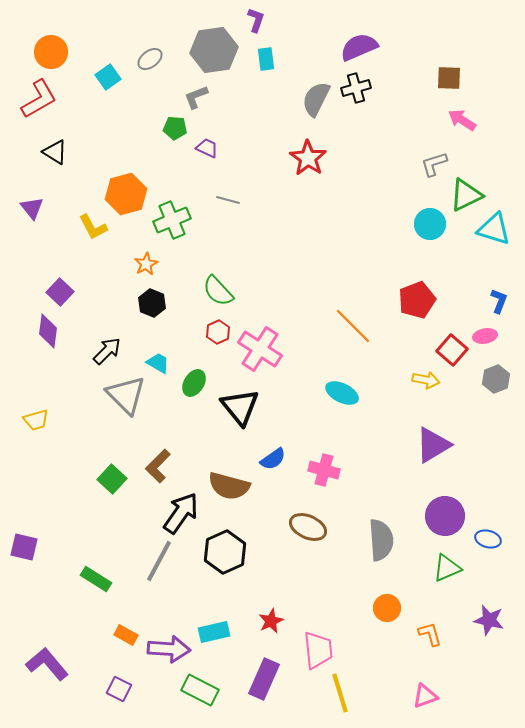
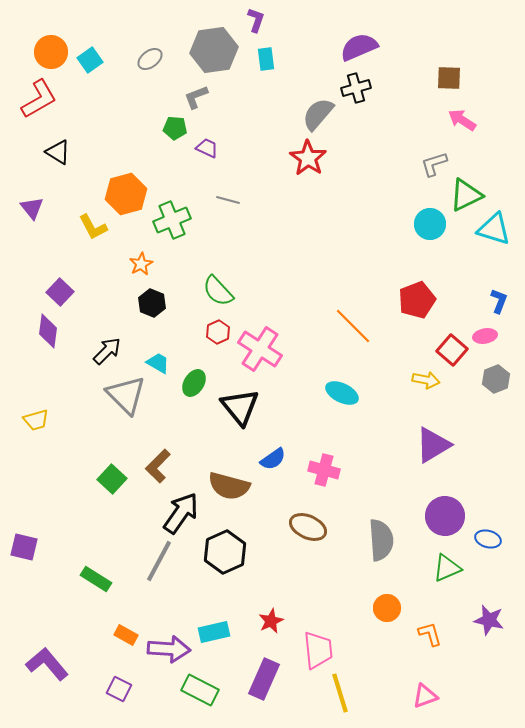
cyan square at (108, 77): moved 18 px left, 17 px up
gray semicircle at (316, 99): moved 2 px right, 15 px down; rotated 15 degrees clockwise
black triangle at (55, 152): moved 3 px right
orange star at (146, 264): moved 5 px left
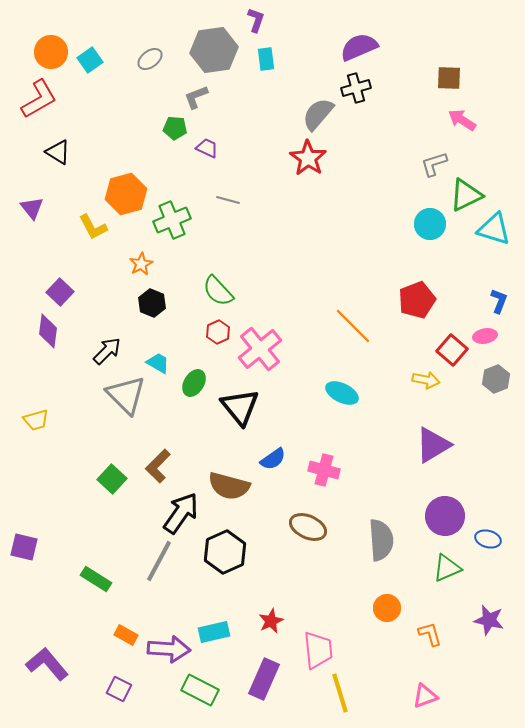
pink cross at (260, 349): rotated 18 degrees clockwise
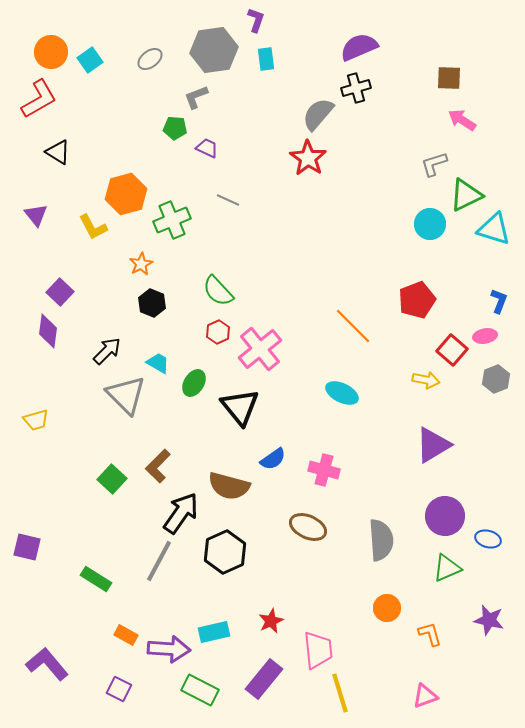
gray line at (228, 200): rotated 10 degrees clockwise
purple triangle at (32, 208): moved 4 px right, 7 px down
purple square at (24, 547): moved 3 px right
purple rectangle at (264, 679): rotated 15 degrees clockwise
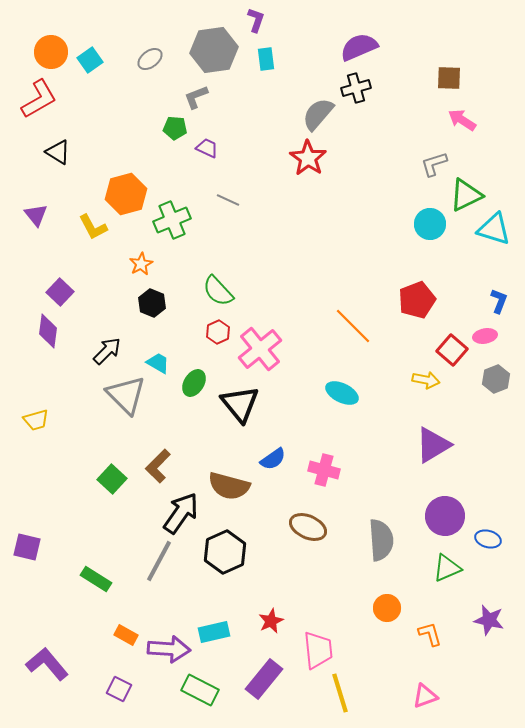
black triangle at (240, 407): moved 3 px up
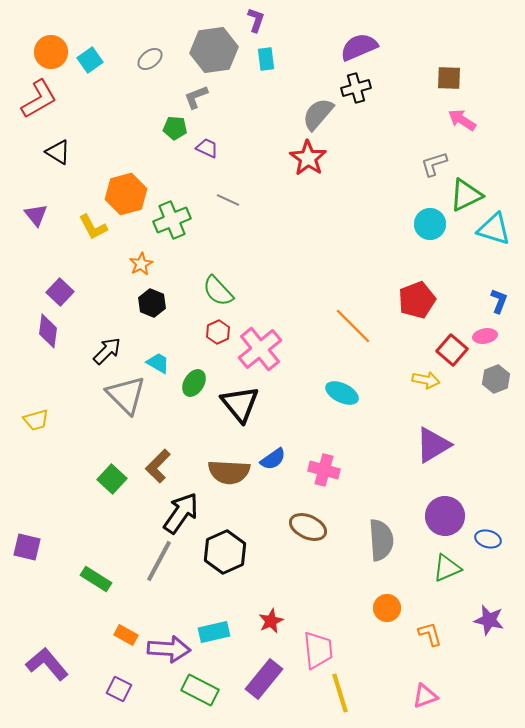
brown semicircle at (229, 486): moved 14 px up; rotated 12 degrees counterclockwise
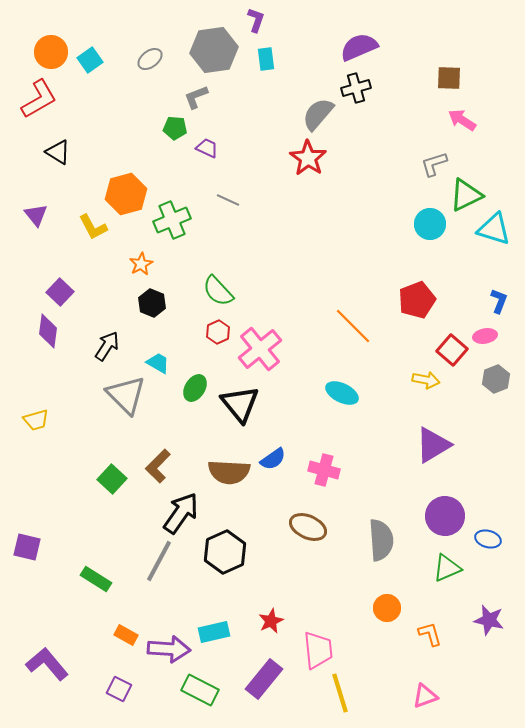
black arrow at (107, 351): moved 5 px up; rotated 12 degrees counterclockwise
green ellipse at (194, 383): moved 1 px right, 5 px down
